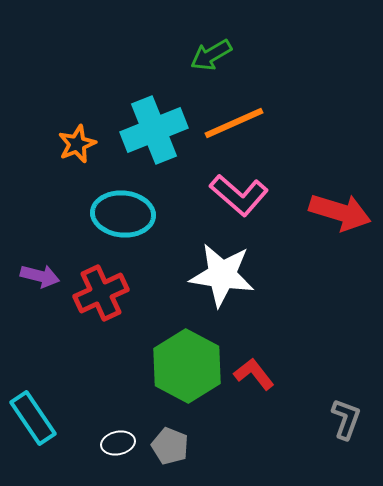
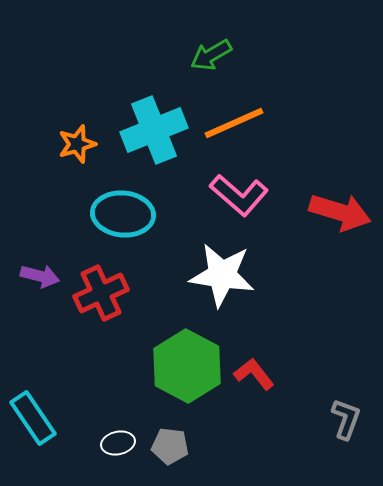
orange star: rotated 6 degrees clockwise
gray pentagon: rotated 15 degrees counterclockwise
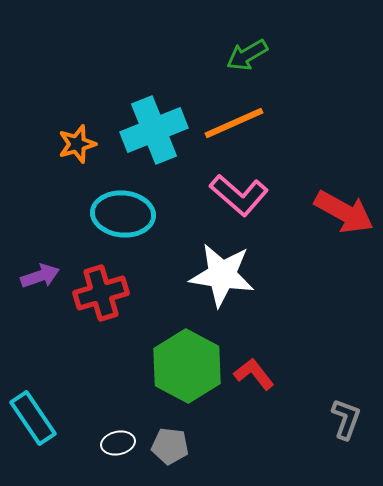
green arrow: moved 36 px right
red arrow: moved 4 px right; rotated 12 degrees clockwise
purple arrow: rotated 33 degrees counterclockwise
red cross: rotated 8 degrees clockwise
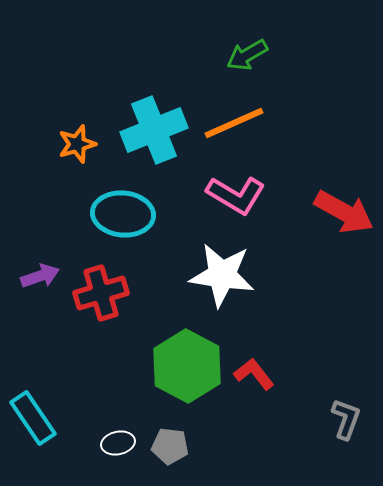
pink L-shape: moved 3 px left; rotated 10 degrees counterclockwise
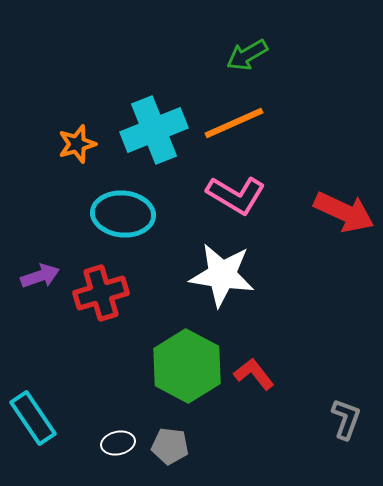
red arrow: rotated 4 degrees counterclockwise
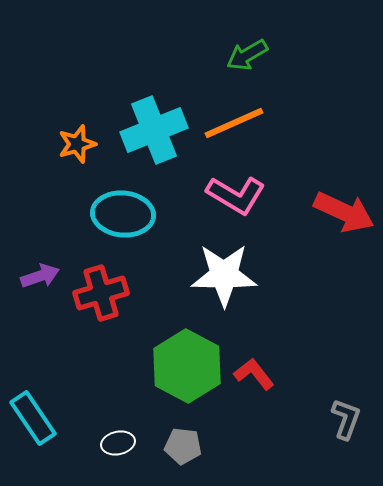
white star: moved 2 px right; rotated 8 degrees counterclockwise
gray pentagon: moved 13 px right
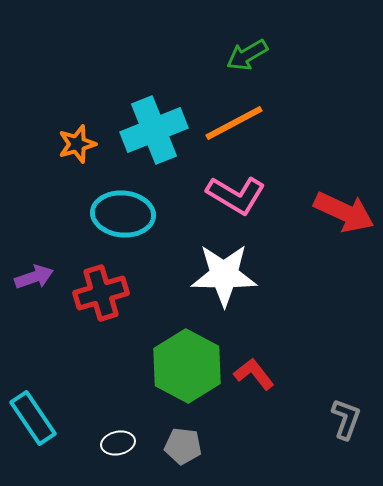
orange line: rotated 4 degrees counterclockwise
purple arrow: moved 6 px left, 1 px down
